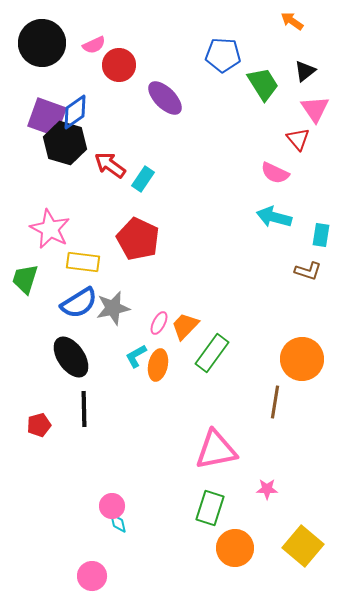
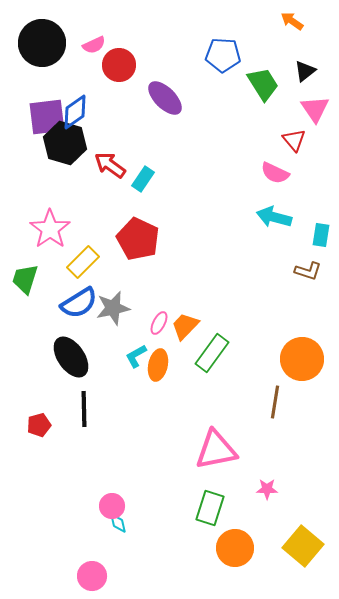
purple square at (47, 117): rotated 27 degrees counterclockwise
red triangle at (298, 139): moved 4 px left, 1 px down
pink star at (50, 229): rotated 9 degrees clockwise
yellow rectangle at (83, 262): rotated 52 degrees counterclockwise
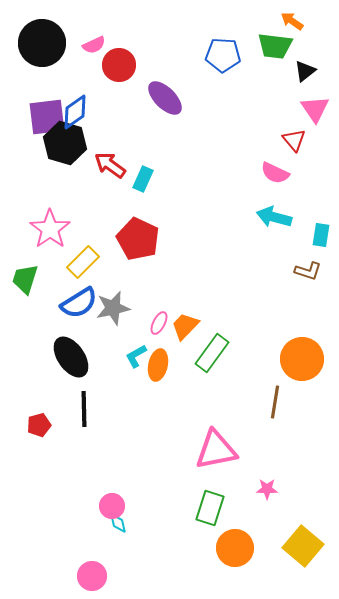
green trapezoid at (263, 84): moved 12 px right, 38 px up; rotated 129 degrees clockwise
cyan rectangle at (143, 179): rotated 10 degrees counterclockwise
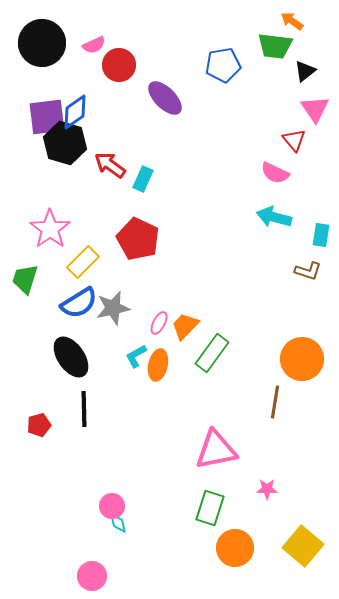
blue pentagon at (223, 55): moved 10 px down; rotated 12 degrees counterclockwise
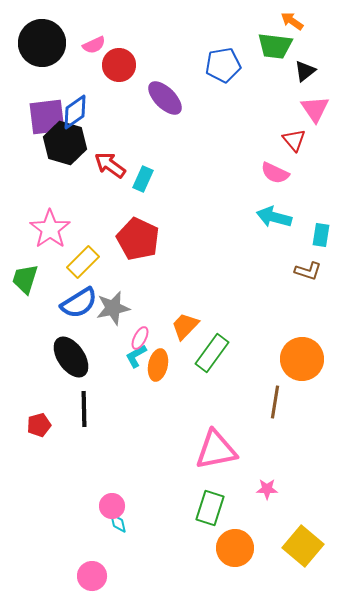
pink ellipse at (159, 323): moved 19 px left, 15 px down
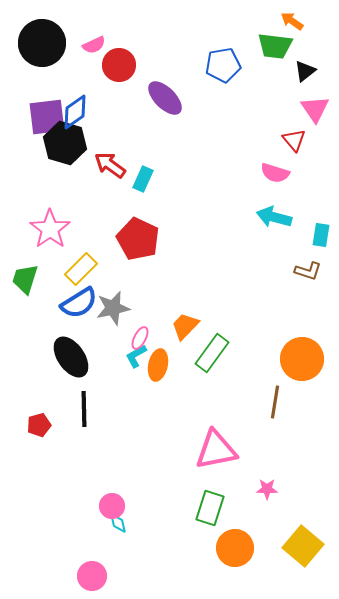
pink semicircle at (275, 173): rotated 8 degrees counterclockwise
yellow rectangle at (83, 262): moved 2 px left, 7 px down
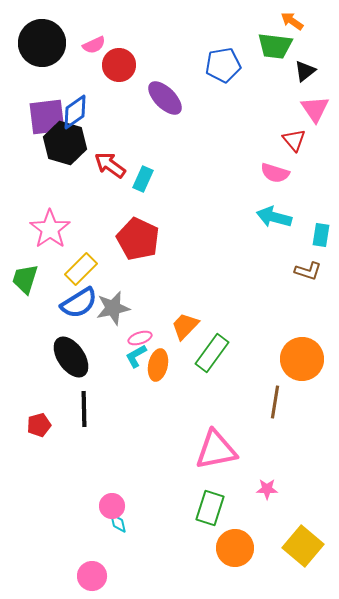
pink ellipse at (140, 338): rotated 45 degrees clockwise
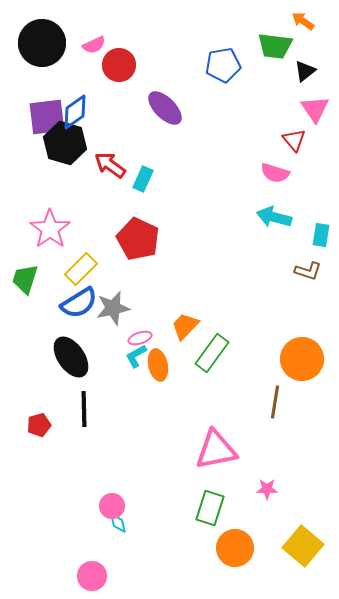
orange arrow at (292, 21): moved 11 px right
purple ellipse at (165, 98): moved 10 px down
orange ellipse at (158, 365): rotated 24 degrees counterclockwise
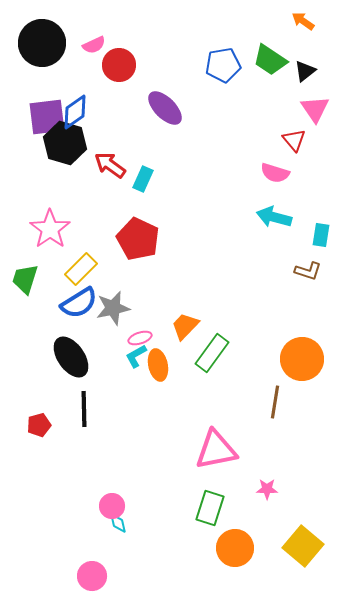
green trapezoid at (275, 46): moved 5 px left, 14 px down; rotated 27 degrees clockwise
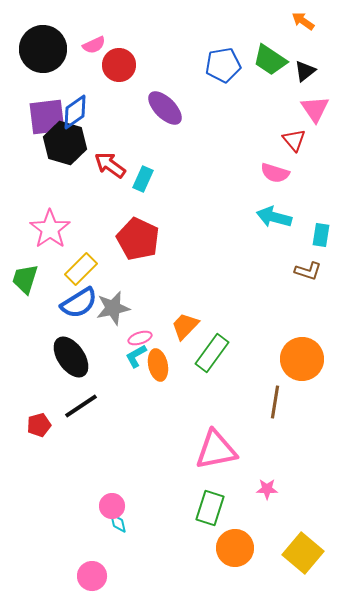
black circle at (42, 43): moved 1 px right, 6 px down
black line at (84, 409): moved 3 px left, 3 px up; rotated 57 degrees clockwise
yellow square at (303, 546): moved 7 px down
